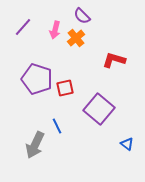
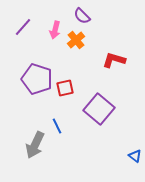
orange cross: moved 2 px down
blue triangle: moved 8 px right, 12 px down
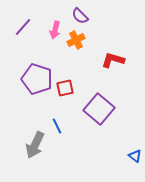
purple semicircle: moved 2 px left
orange cross: rotated 12 degrees clockwise
red L-shape: moved 1 px left
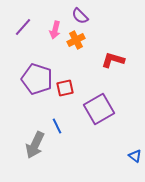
purple square: rotated 20 degrees clockwise
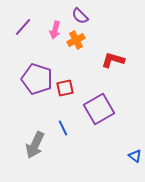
blue line: moved 6 px right, 2 px down
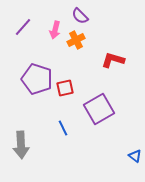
gray arrow: moved 14 px left; rotated 28 degrees counterclockwise
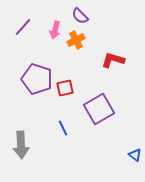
blue triangle: moved 1 px up
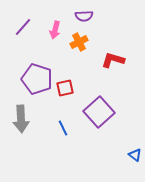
purple semicircle: moved 4 px right; rotated 48 degrees counterclockwise
orange cross: moved 3 px right, 2 px down
purple square: moved 3 px down; rotated 12 degrees counterclockwise
gray arrow: moved 26 px up
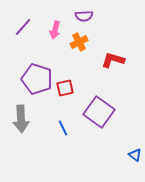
purple square: rotated 12 degrees counterclockwise
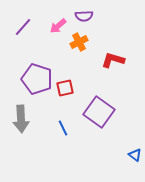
pink arrow: moved 3 px right, 4 px up; rotated 36 degrees clockwise
